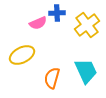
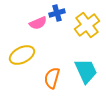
blue cross: rotated 14 degrees counterclockwise
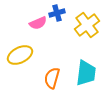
yellow ellipse: moved 2 px left
cyan trapezoid: moved 2 px down; rotated 32 degrees clockwise
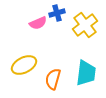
yellow cross: moved 2 px left
yellow ellipse: moved 4 px right, 10 px down
orange semicircle: moved 1 px right, 1 px down
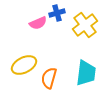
orange semicircle: moved 4 px left, 1 px up
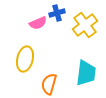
yellow ellipse: moved 1 px right, 6 px up; rotated 50 degrees counterclockwise
orange semicircle: moved 6 px down
